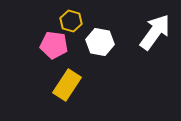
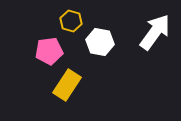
pink pentagon: moved 5 px left, 6 px down; rotated 16 degrees counterclockwise
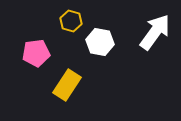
pink pentagon: moved 13 px left, 2 px down
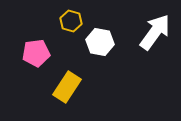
yellow rectangle: moved 2 px down
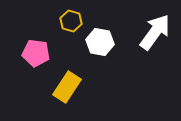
pink pentagon: rotated 16 degrees clockwise
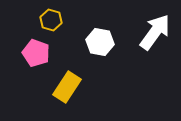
yellow hexagon: moved 20 px left, 1 px up
pink pentagon: rotated 12 degrees clockwise
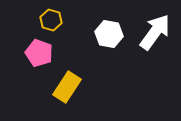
white hexagon: moved 9 px right, 8 px up
pink pentagon: moved 3 px right
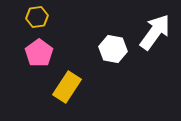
yellow hexagon: moved 14 px left, 3 px up; rotated 25 degrees counterclockwise
white hexagon: moved 4 px right, 15 px down
pink pentagon: rotated 16 degrees clockwise
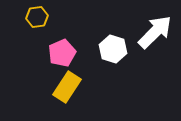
white arrow: rotated 9 degrees clockwise
white hexagon: rotated 8 degrees clockwise
pink pentagon: moved 23 px right; rotated 12 degrees clockwise
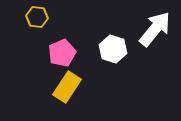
yellow hexagon: rotated 15 degrees clockwise
white arrow: moved 3 px up; rotated 6 degrees counterclockwise
